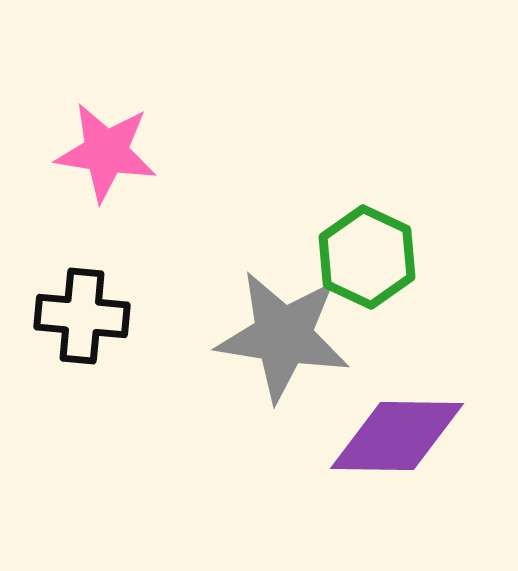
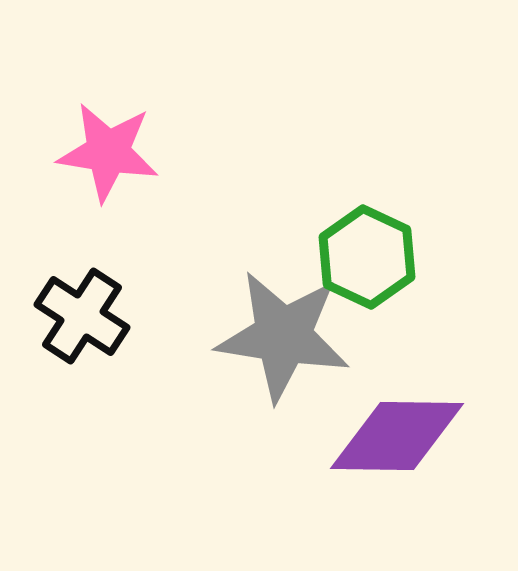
pink star: moved 2 px right
black cross: rotated 28 degrees clockwise
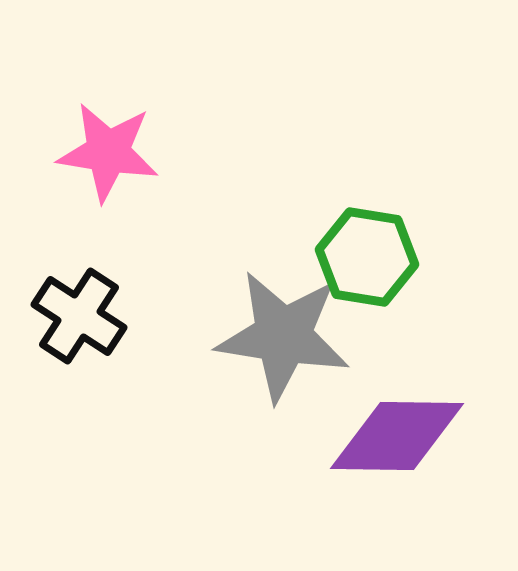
green hexagon: rotated 16 degrees counterclockwise
black cross: moved 3 px left
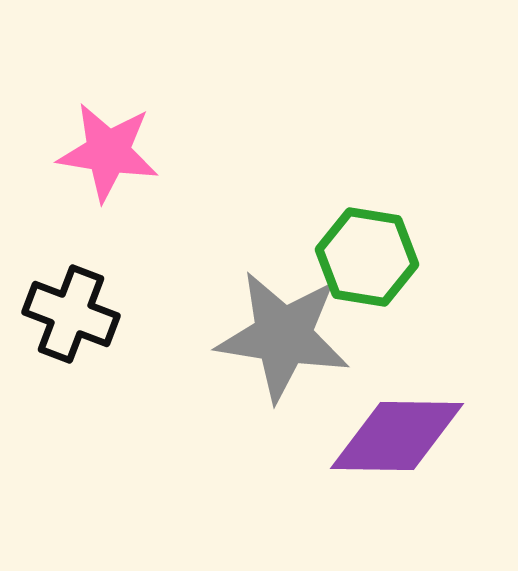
black cross: moved 8 px left, 2 px up; rotated 12 degrees counterclockwise
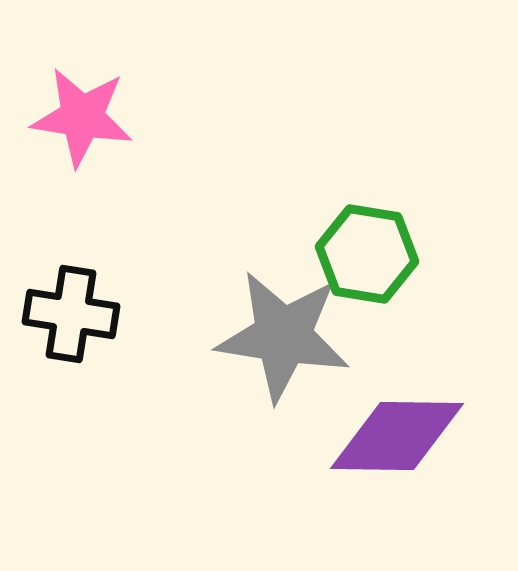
pink star: moved 26 px left, 35 px up
green hexagon: moved 3 px up
black cross: rotated 12 degrees counterclockwise
